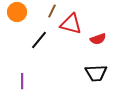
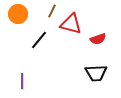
orange circle: moved 1 px right, 2 px down
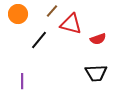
brown line: rotated 16 degrees clockwise
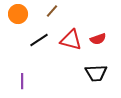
red triangle: moved 16 px down
black line: rotated 18 degrees clockwise
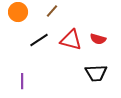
orange circle: moved 2 px up
red semicircle: rotated 35 degrees clockwise
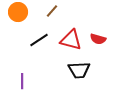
black trapezoid: moved 17 px left, 3 px up
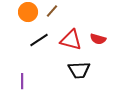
orange circle: moved 10 px right
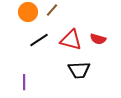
brown line: moved 1 px up
purple line: moved 2 px right, 1 px down
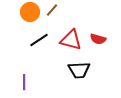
orange circle: moved 2 px right
